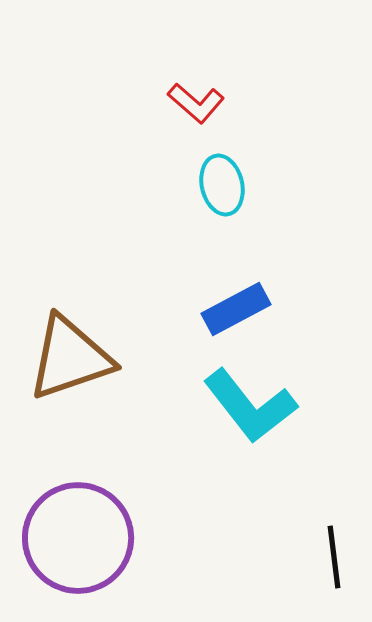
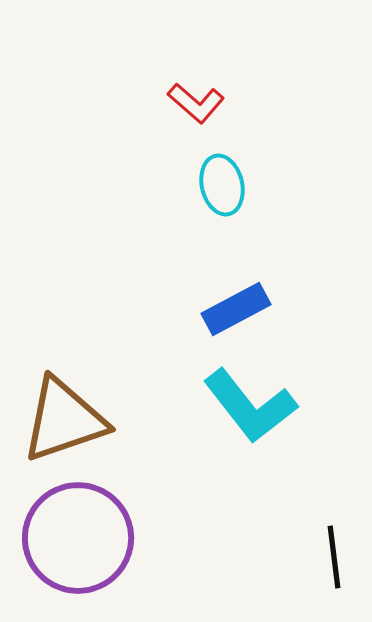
brown triangle: moved 6 px left, 62 px down
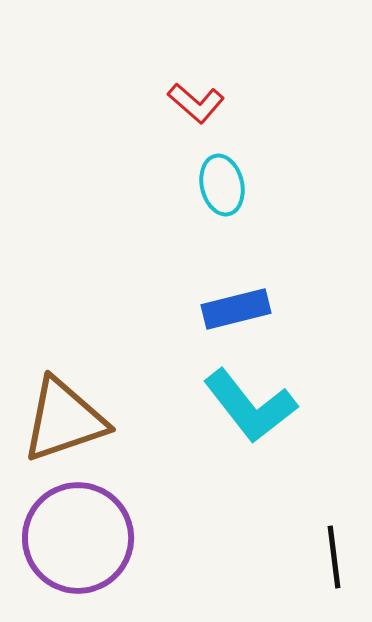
blue rectangle: rotated 14 degrees clockwise
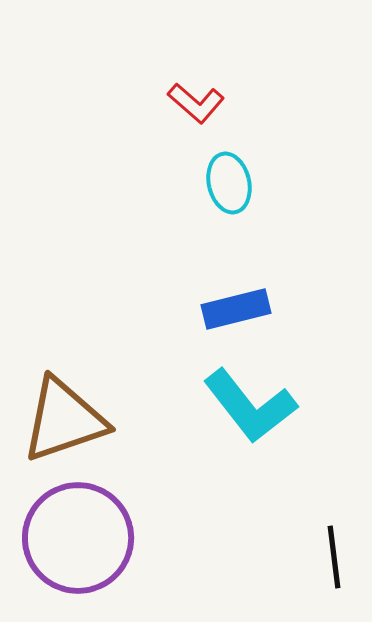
cyan ellipse: moved 7 px right, 2 px up
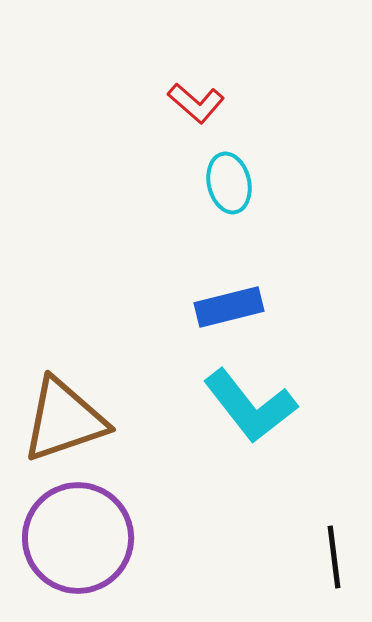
blue rectangle: moved 7 px left, 2 px up
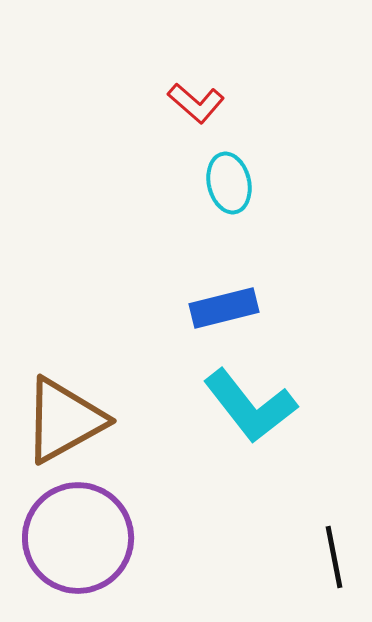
blue rectangle: moved 5 px left, 1 px down
brown triangle: rotated 10 degrees counterclockwise
black line: rotated 4 degrees counterclockwise
